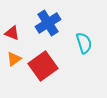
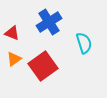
blue cross: moved 1 px right, 1 px up
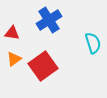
blue cross: moved 2 px up
red triangle: rotated 14 degrees counterclockwise
cyan semicircle: moved 9 px right
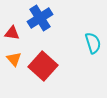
blue cross: moved 9 px left, 2 px up
orange triangle: rotated 35 degrees counterclockwise
red square: rotated 12 degrees counterclockwise
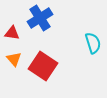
red square: rotated 8 degrees counterclockwise
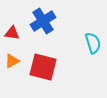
blue cross: moved 3 px right, 3 px down
orange triangle: moved 2 px left, 2 px down; rotated 42 degrees clockwise
red square: moved 1 px down; rotated 20 degrees counterclockwise
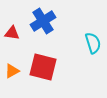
orange triangle: moved 10 px down
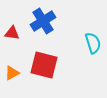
red square: moved 1 px right, 2 px up
orange triangle: moved 2 px down
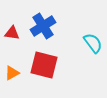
blue cross: moved 5 px down
cyan semicircle: rotated 20 degrees counterclockwise
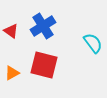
red triangle: moved 1 px left, 2 px up; rotated 28 degrees clockwise
